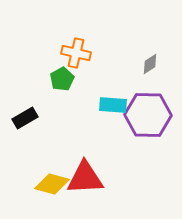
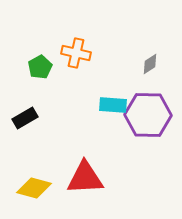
green pentagon: moved 22 px left, 12 px up
yellow diamond: moved 18 px left, 4 px down
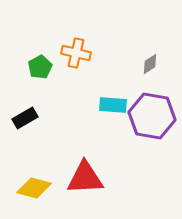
purple hexagon: moved 4 px right, 1 px down; rotated 9 degrees clockwise
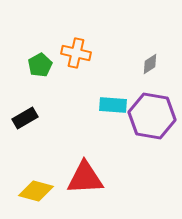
green pentagon: moved 2 px up
yellow diamond: moved 2 px right, 3 px down
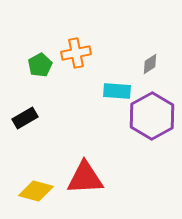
orange cross: rotated 24 degrees counterclockwise
cyan rectangle: moved 4 px right, 14 px up
purple hexagon: rotated 21 degrees clockwise
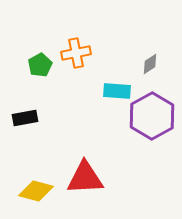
black rectangle: rotated 20 degrees clockwise
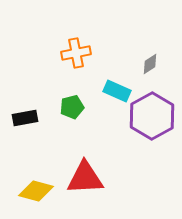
green pentagon: moved 32 px right, 42 px down; rotated 15 degrees clockwise
cyan rectangle: rotated 20 degrees clockwise
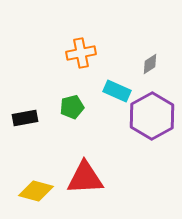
orange cross: moved 5 px right
